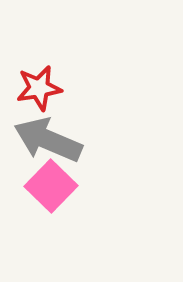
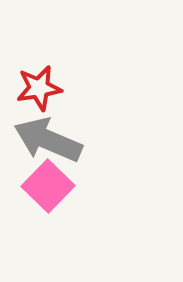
pink square: moved 3 px left
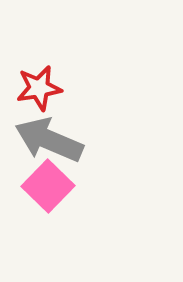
gray arrow: moved 1 px right
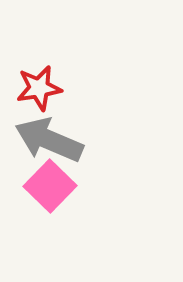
pink square: moved 2 px right
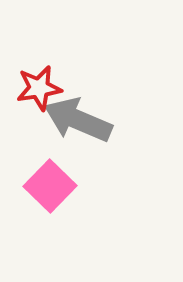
gray arrow: moved 29 px right, 20 px up
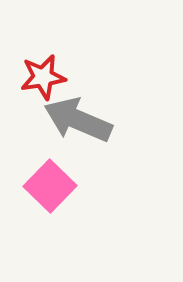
red star: moved 4 px right, 11 px up
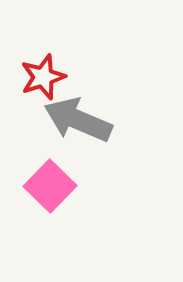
red star: rotated 9 degrees counterclockwise
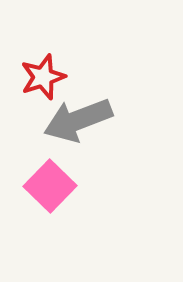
gray arrow: rotated 44 degrees counterclockwise
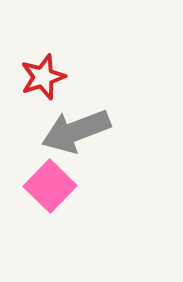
gray arrow: moved 2 px left, 11 px down
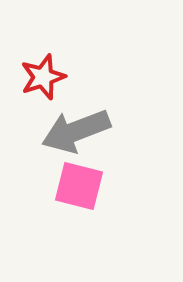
pink square: moved 29 px right; rotated 30 degrees counterclockwise
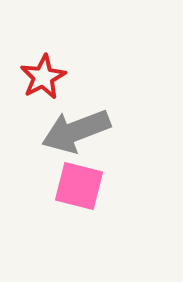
red star: rotated 9 degrees counterclockwise
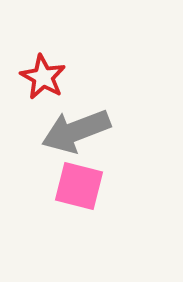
red star: rotated 15 degrees counterclockwise
